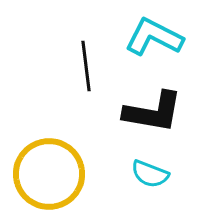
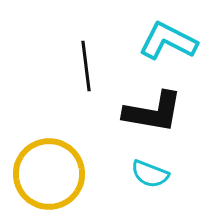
cyan L-shape: moved 14 px right, 4 px down
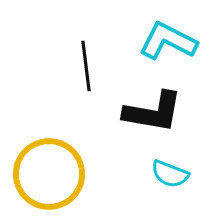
cyan semicircle: moved 20 px right
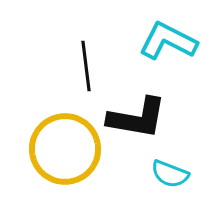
black L-shape: moved 16 px left, 6 px down
yellow circle: moved 16 px right, 25 px up
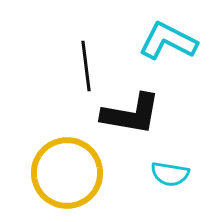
black L-shape: moved 6 px left, 4 px up
yellow circle: moved 2 px right, 24 px down
cyan semicircle: rotated 12 degrees counterclockwise
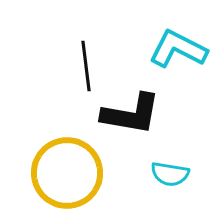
cyan L-shape: moved 10 px right, 8 px down
